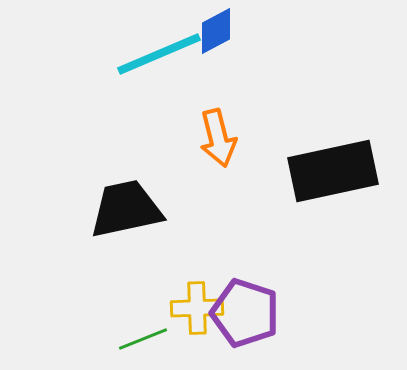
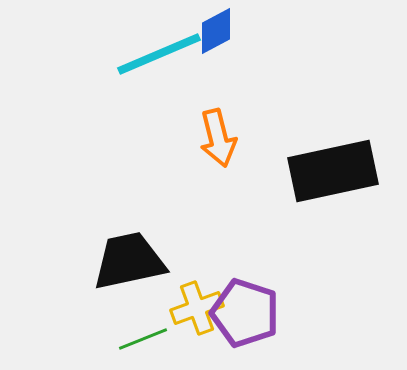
black trapezoid: moved 3 px right, 52 px down
yellow cross: rotated 18 degrees counterclockwise
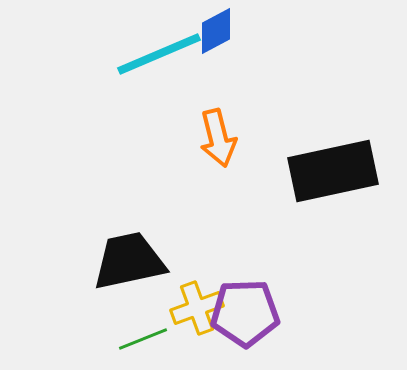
purple pentagon: rotated 20 degrees counterclockwise
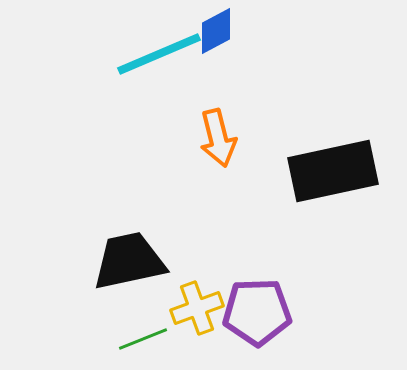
purple pentagon: moved 12 px right, 1 px up
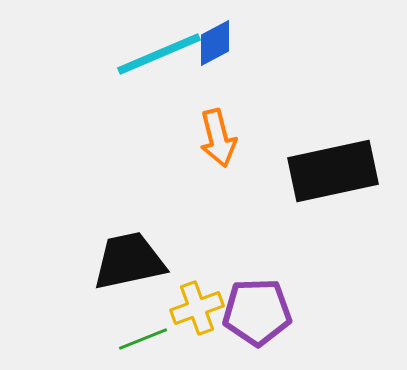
blue diamond: moved 1 px left, 12 px down
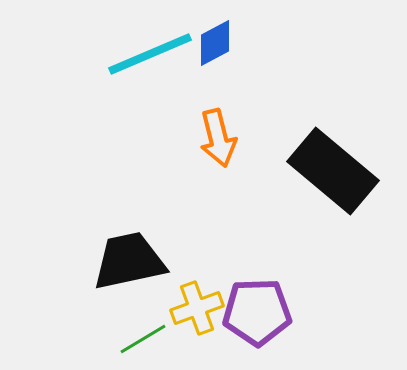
cyan line: moved 9 px left
black rectangle: rotated 52 degrees clockwise
green line: rotated 9 degrees counterclockwise
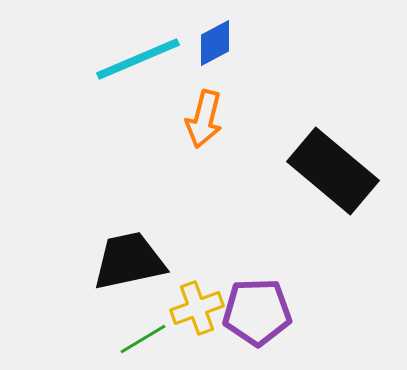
cyan line: moved 12 px left, 5 px down
orange arrow: moved 14 px left, 19 px up; rotated 28 degrees clockwise
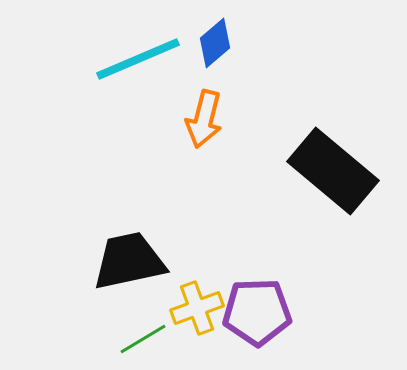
blue diamond: rotated 12 degrees counterclockwise
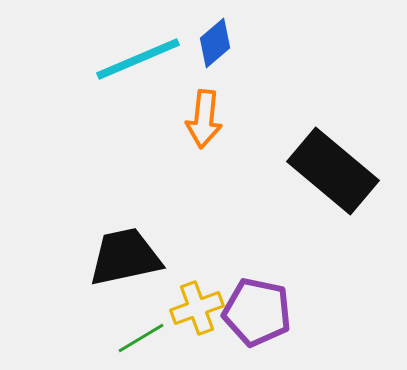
orange arrow: rotated 8 degrees counterclockwise
black trapezoid: moved 4 px left, 4 px up
purple pentagon: rotated 14 degrees clockwise
green line: moved 2 px left, 1 px up
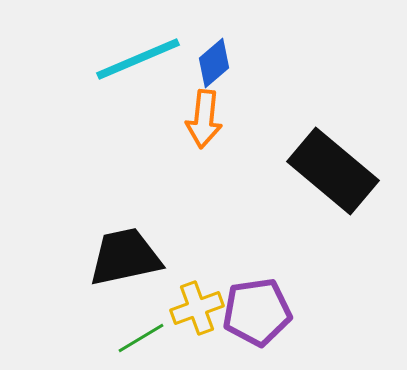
blue diamond: moved 1 px left, 20 px down
purple pentagon: rotated 20 degrees counterclockwise
